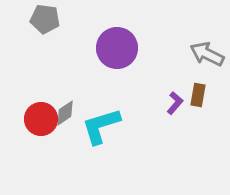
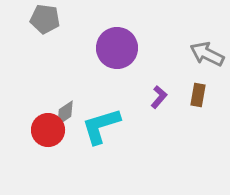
purple L-shape: moved 16 px left, 6 px up
red circle: moved 7 px right, 11 px down
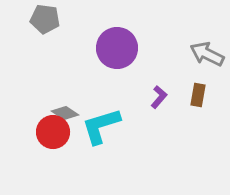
gray diamond: rotated 68 degrees clockwise
red circle: moved 5 px right, 2 px down
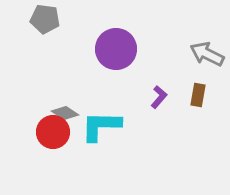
purple circle: moved 1 px left, 1 px down
cyan L-shape: rotated 18 degrees clockwise
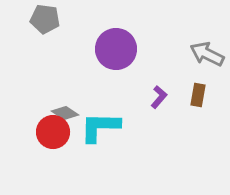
cyan L-shape: moved 1 px left, 1 px down
